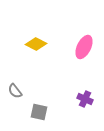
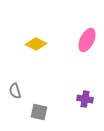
pink ellipse: moved 3 px right, 7 px up
gray semicircle: rotated 21 degrees clockwise
purple cross: rotated 14 degrees counterclockwise
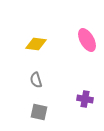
pink ellipse: rotated 55 degrees counterclockwise
yellow diamond: rotated 20 degrees counterclockwise
gray semicircle: moved 21 px right, 11 px up
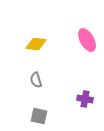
gray square: moved 4 px down
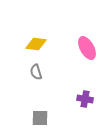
pink ellipse: moved 8 px down
gray semicircle: moved 8 px up
gray square: moved 1 px right, 2 px down; rotated 12 degrees counterclockwise
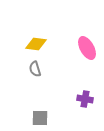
gray semicircle: moved 1 px left, 3 px up
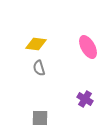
pink ellipse: moved 1 px right, 1 px up
gray semicircle: moved 4 px right, 1 px up
purple cross: rotated 21 degrees clockwise
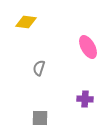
yellow diamond: moved 10 px left, 22 px up
gray semicircle: rotated 35 degrees clockwise
purple cross: rotated 28 degrees counterclockwise
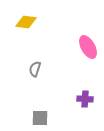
gray semicircle: moved 4 px left, 1 px down
